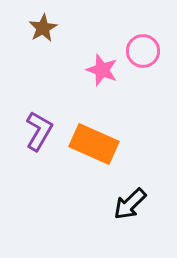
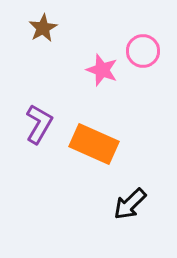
purple L-shape: moved 7 px up
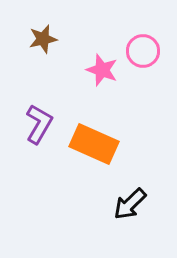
brown star: moved 11 px down; rotated 16 degrees clockwise
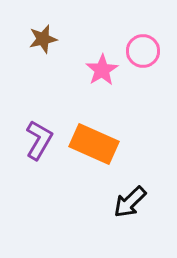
pink star: rotated 20 degrees clockwise
purple L-shape: moved 16 px down
black arrow: moved 2 px up
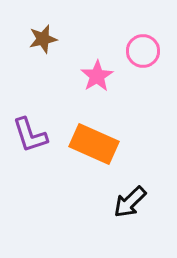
pink star: moved 5 px left, 6 px down
purple L-shape: moved 9 px left, 5 px up; rotated 132 degrees clockwise
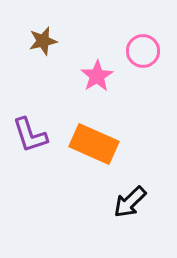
brown star: moved 2 px down
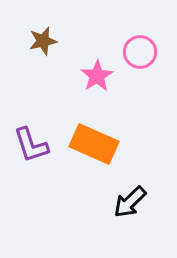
pink circle: moved 3 px left, 1 px down
purple L-shape: moved 1 px right, 10 px down
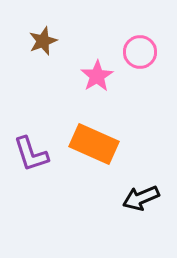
brown star: rotated 8 degrees counterclockwise
purple L-shape: moved 9 px down
black arrow: moved 11 px right, 4 px up; rotated 21 degrees clockwise
